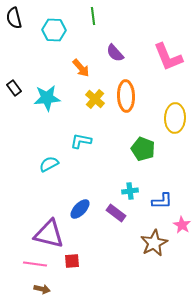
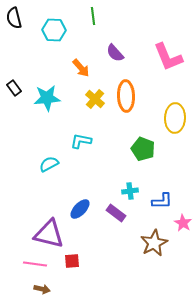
pink star: moved 1 px right, 2 px up
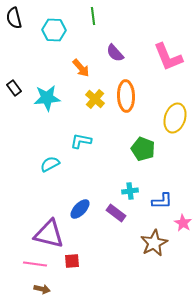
yellow ellipse: rotated 16 degrees clockwise
cyan semicircle: moved 1 px right
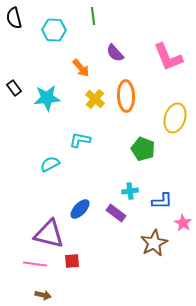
cyan L-shape: moved 1 px left, 1 px up
brown arrow: moved 1 px right, 6 px down
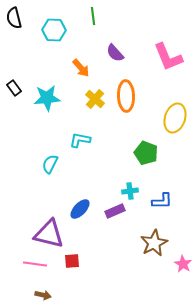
green pentagon: moved 3 px right, 4 px down
cyan semicircle: rotated 36 degrees counterclockwise
purple rectangle: moved 1 px left, 2 px up; rotated 60 degrees counterclockwise
pink star: moved 41 px down
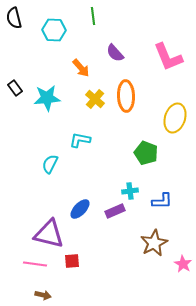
black rectangle: moved 1 px right
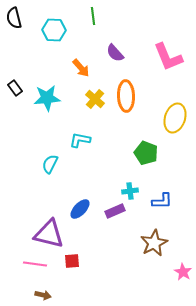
pink star: moved 8 px down
